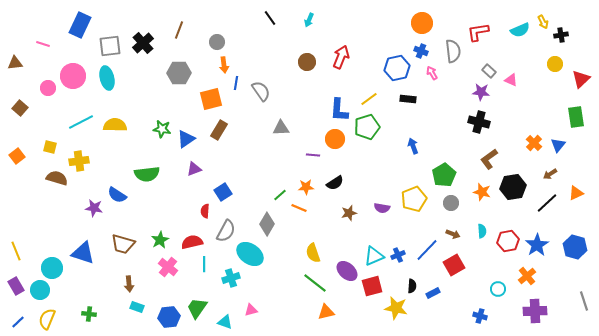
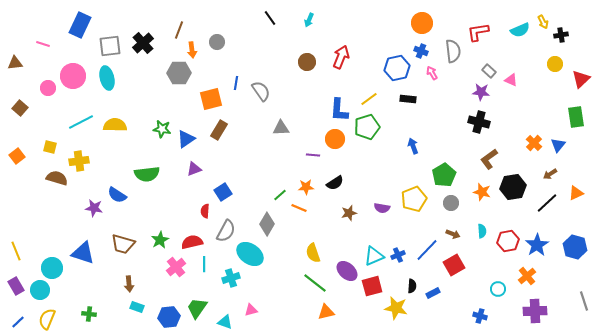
orange arrow at (224, 65): moved 32 px left, 15 px up
pink cross at (168, 267): moved 8 px right; rotated 12 degrees clockwise
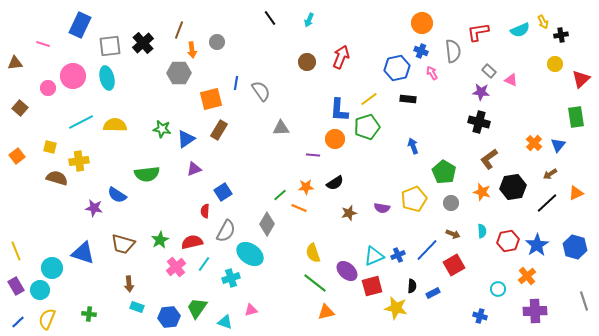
green pentagon at (444, 175): moved 3 px up; rotated 10 degrees counterclockwise
cyan line at (204, 264): rotated 35 degrees clockwise
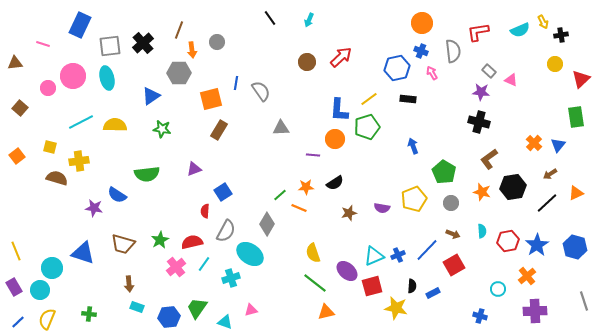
red arrow at (341, 57): rotated 25 degrees clockwise
blue triangle at (186, 139): moved 35 px left, 43 px up
purple rectangle at (16, 286): moved 2 px left, 1 px down
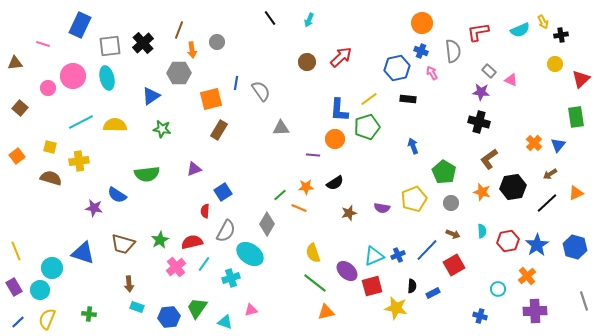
brown semicircle at (57, 178): moved 6 px left
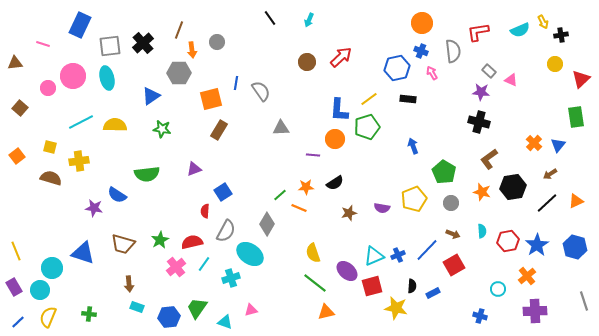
orange triangle at (576, 193): moved 8 px down
yellow semicircle at (47, 319): moved 1 px right, 2 px up
